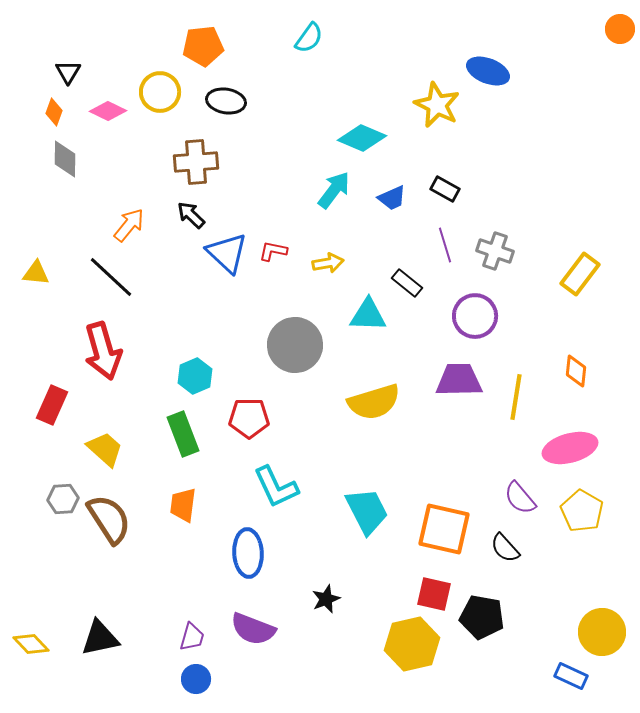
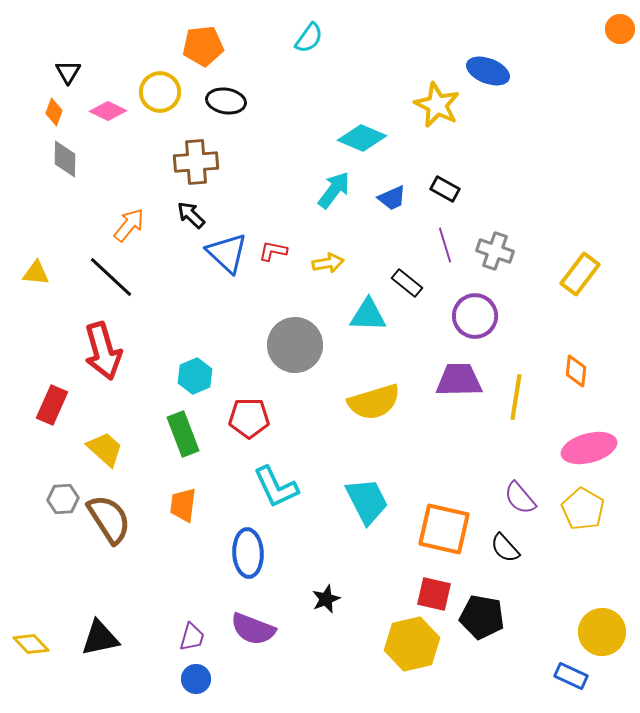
pink ellipse at (570, 448): moved 19 px right
cyan trapezoid at (367, 511): moved 10 px up
yellow pentagon at (582, 511): moved 1 px right, 2 px up
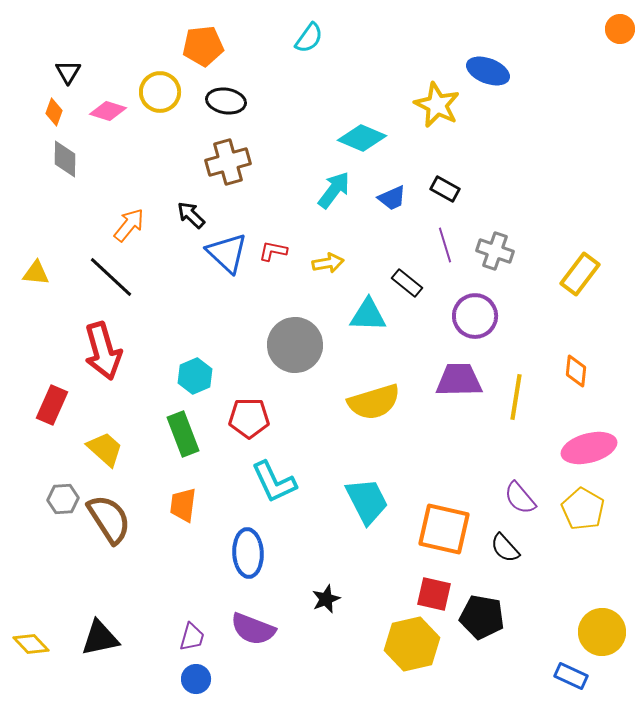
pink diamond at (108, 111): rotated 9 degrees counterclockwise
brown cross at (196, 162): moved 32 px right; rotated 12 degrees counterclockwise
cyan L-shape at (276, 487): moved 2 px left, 5 px up
